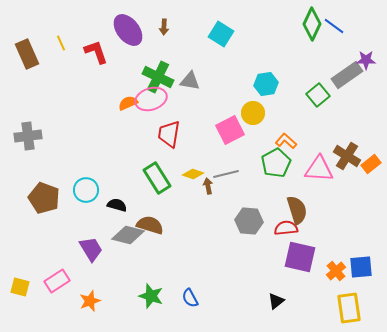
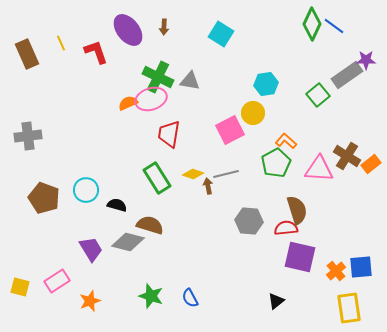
gray diamond at (128, 235): moved 7 px down
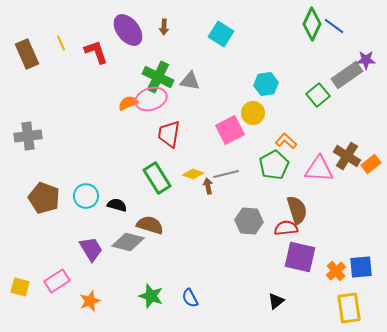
green pentagon at (276, 163): moved 2 px left, 2 px down
cyan circle at (86, 190): moved 6 px down
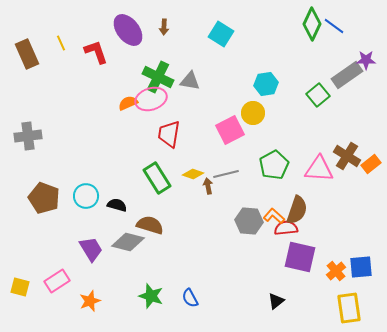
orange L-shape at (286, 141): moved 12 px left, 75 px down
brown semicircle at (297, 210): rotated 36 degrees clockwise
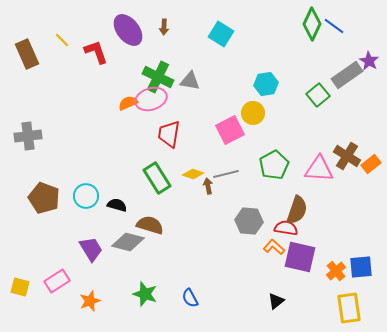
yellow line at (61, 43): moved 1 px right, 3 px up; rotated 21 degrees counterclockwise
purple star at (366, 60): moved 3 px right, 1 px down; rotated 30 degrees clockwise
orange L-shape at (274, 216): moved 31 px down
red semicircle at (286, 228): rotated 15 degrees clockwise
green star at (151, 296): moved 6 px left, 2 px up
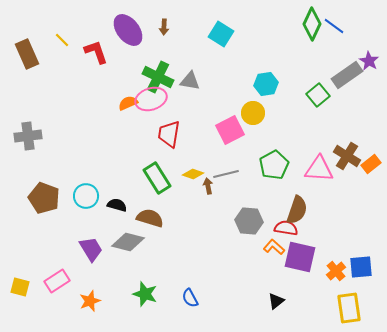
brown semicircle at (150, 225): moved 7 px up
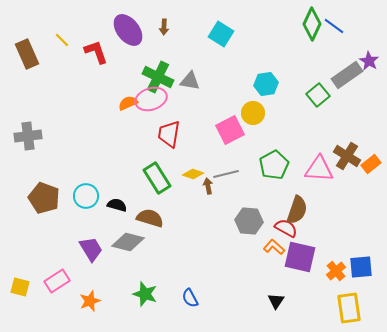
red semicircle at (286, 228): rotated 20 degrees clockwise
black triangle at (276, 301): rotated 18 degrees counterclockwise
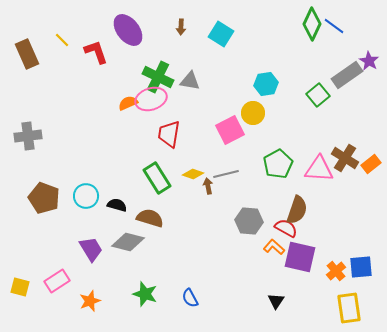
brown arrow at (164, 27): moved 17 px right
brown cross at (347, 156): moved 2 px left, 2 px down
green pentagon at (274, 165): moved 4 px right, 1 px up
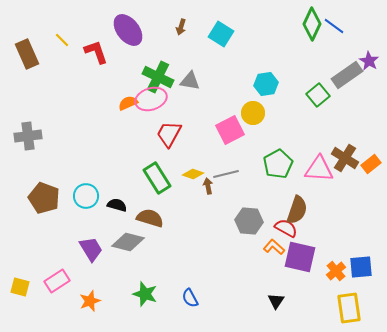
brown arrow at (181, 27): rotated 14 degrees clockwise
red trapezoid at (169, 134): rotated 20 degrees clockwise
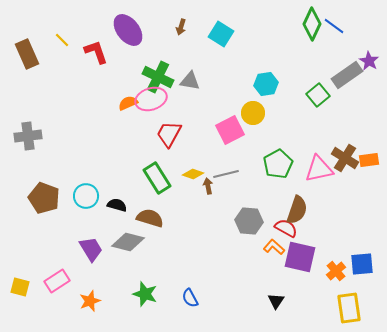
orange rectangle at (371, 164): moved 2 px left, 4 px up; rotated 30 degrees clockwise
pink triangle at (319, 169): rotated 16 degrees counterclockwise
blue square at (361, 267): moved 1 px right, 3 px up
